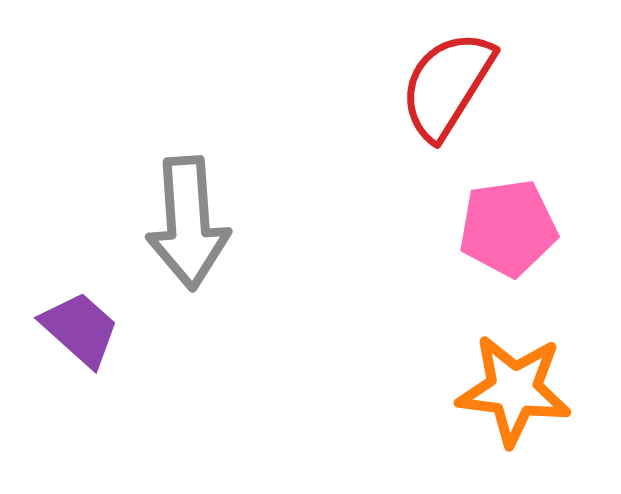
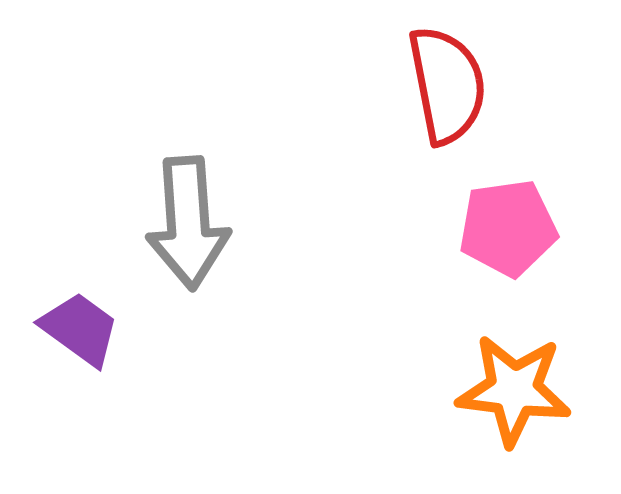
red semicircle: rotated 137 degrees clockwise
purple trapezoid: rotated 6 degrees counterclockwise
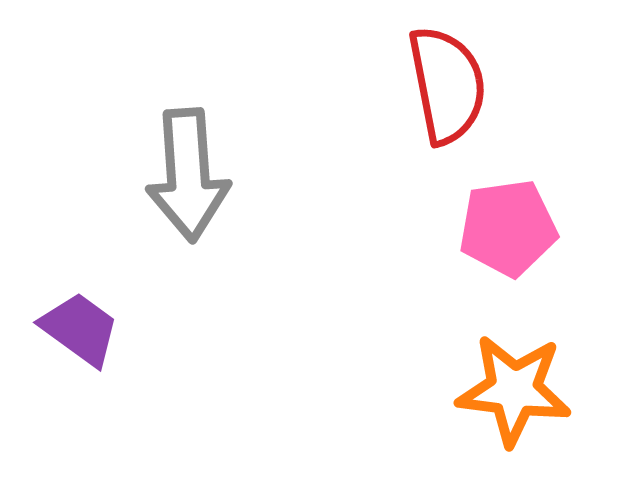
gray arrow: moved 48 px up
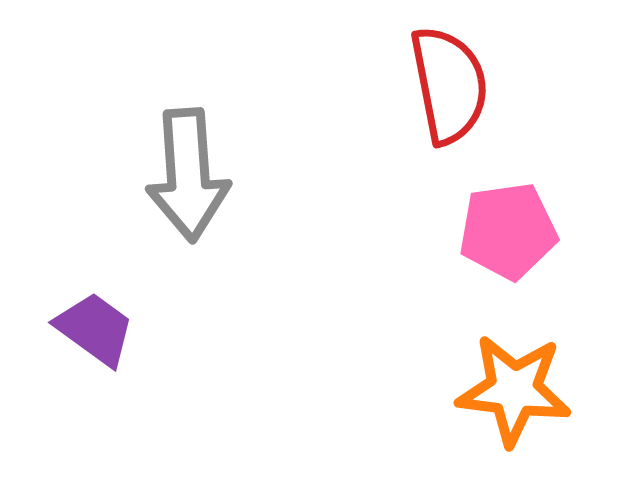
red semicircle: moved 2 px right
pink pentagon: moved 3 px down
purple trapezoid: moved 15 px right
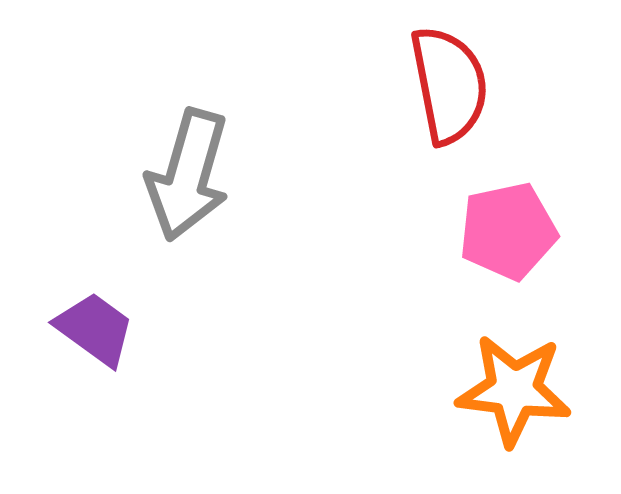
gray arrow: rotated 20 degrees clockwise
pink pentagon: rotated 4 degrees counterclockwise
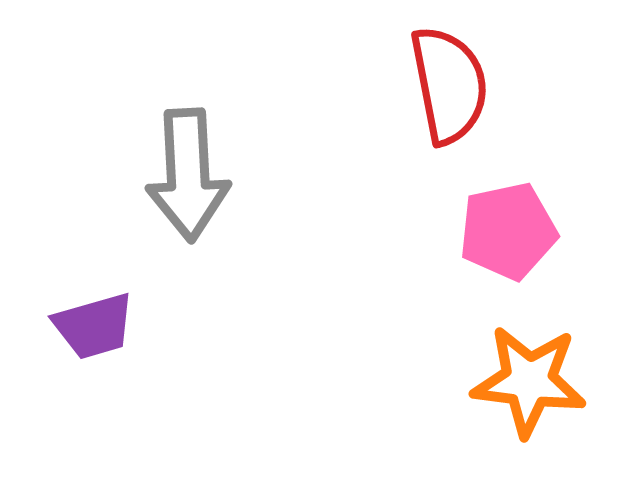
gray arrow: rotated 19 degrees counterclockwise
purple trapezoid: moved 1 px left, 3 px up; rotated 128 degrees clockwise
orange star: moved 15 px right, 9 px up
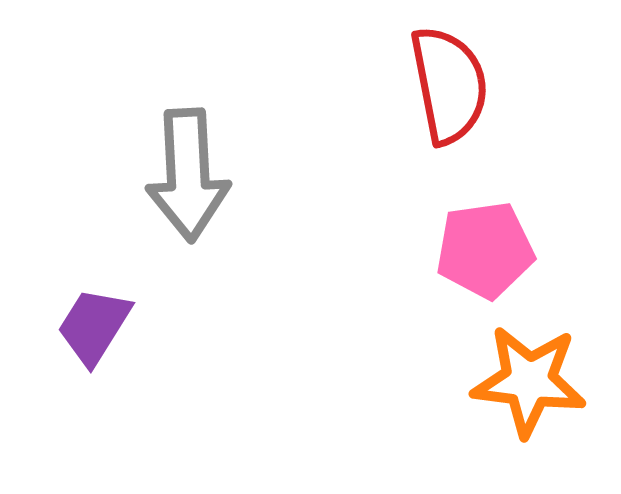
pink pentagon: moved 23 px left, 19 px down; rotated 4 degrees clockwise
purple trapezoid: rotated 138 degrees clockwise
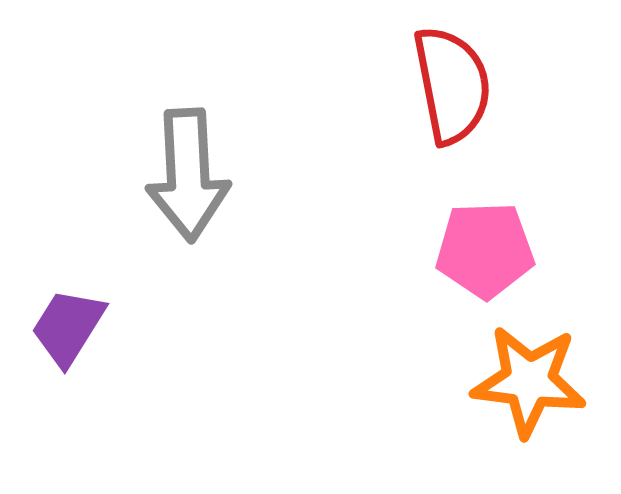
red semicircle: moved 3 px right
pink pentagon: rotated 6 degrees clockwise
purple trapezoid: moved 26 px left, 1 px down
